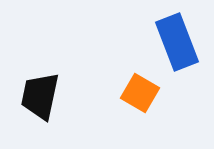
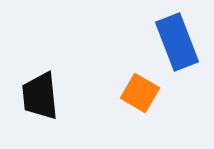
black trapezoid: rotated 18 degrees counterclockwise
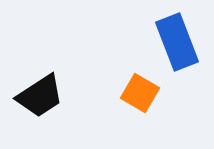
black trapezoid: rotated 117 degrees counterclockwise
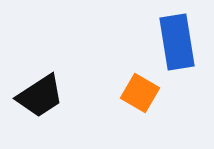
blue rectangle: rotated 12 degrees clockwise
